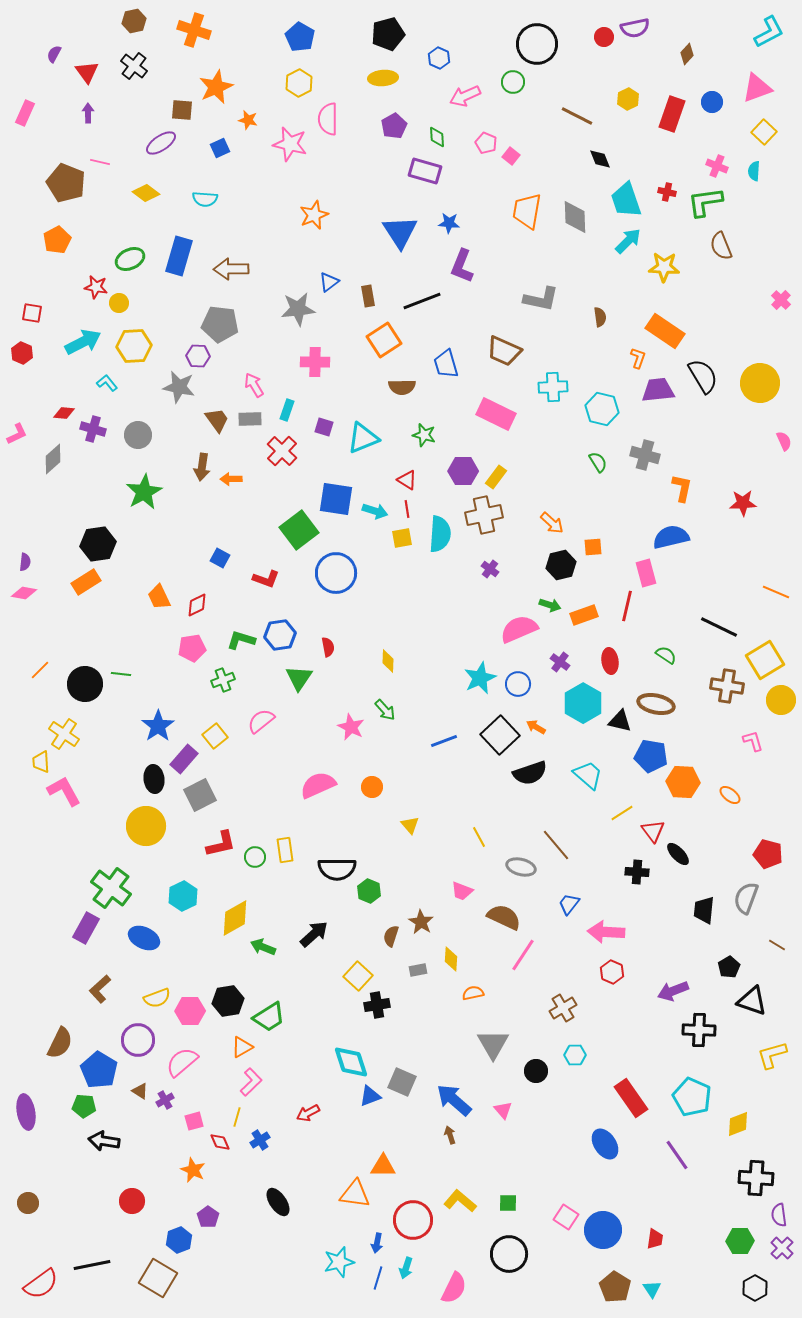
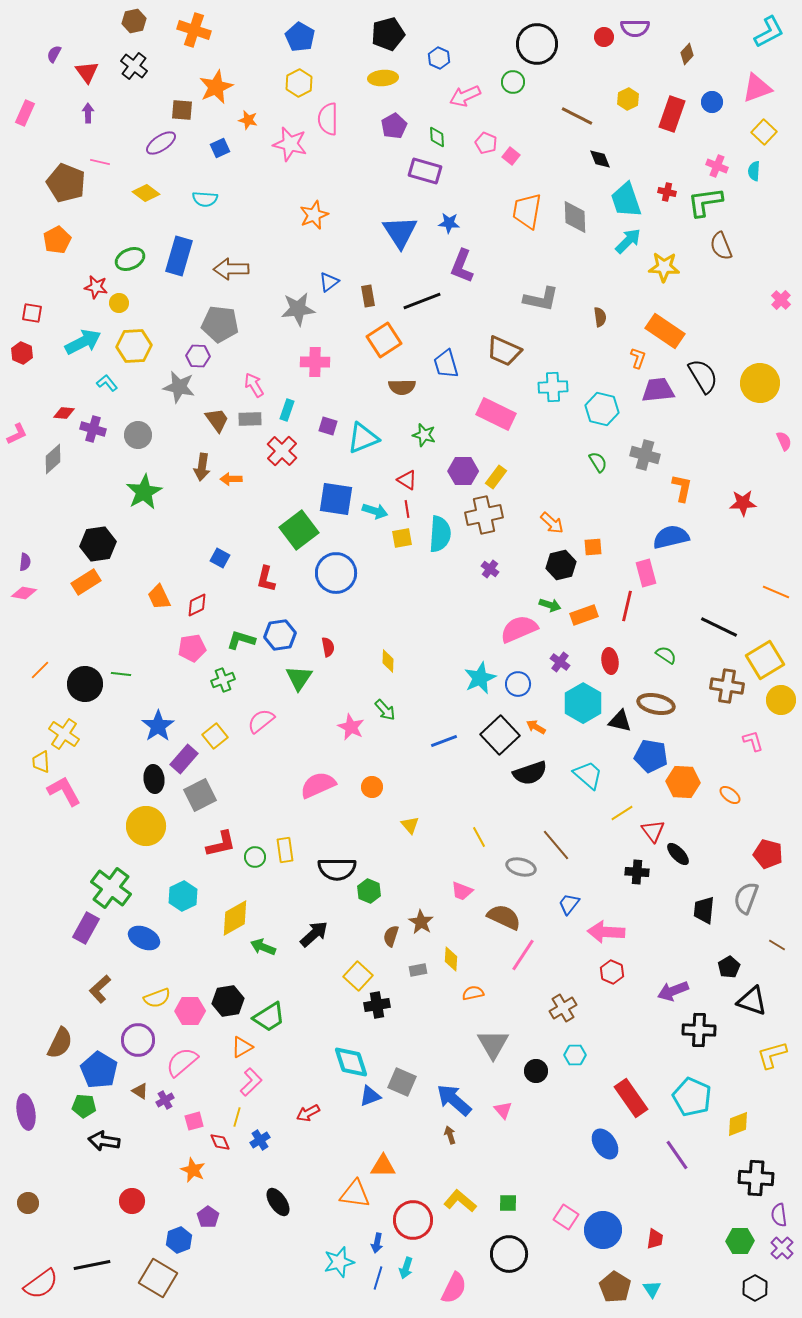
purple semicircle at (635, 28): rotated 12 degrees clockwise
purple square at (324, 427): moved 4 px right, 1 px up
red L-shape at (266, 579): rotated 84 degrees clockwise
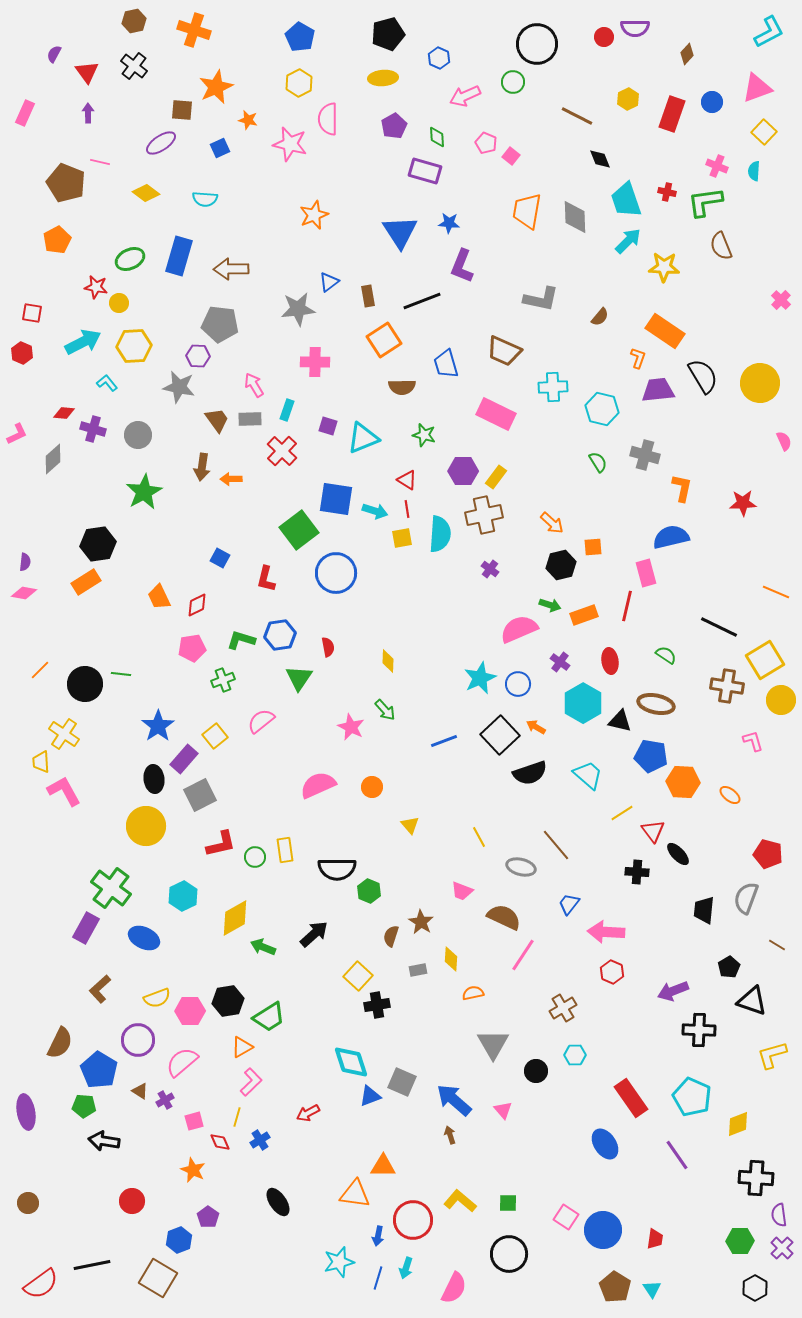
brown semicircle at (600, 317): rotated 48 degrees clockwise
blue arrow at (377, 1243): moved 1 px right, 7 px up
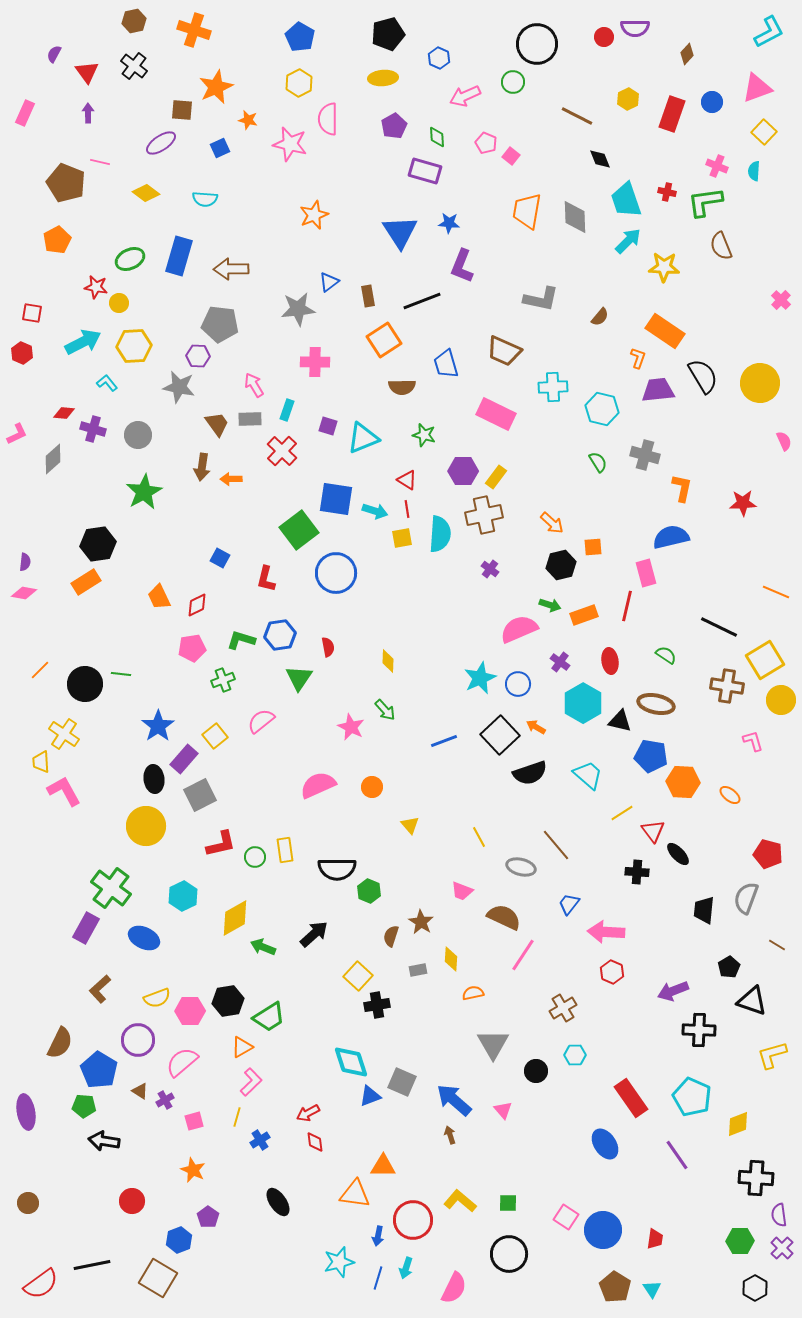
brown trapezoid at (217, 420): moved 4 px down
red diamond at (220, 1142): moved 95 px right; rotated 15 degrees clockwise
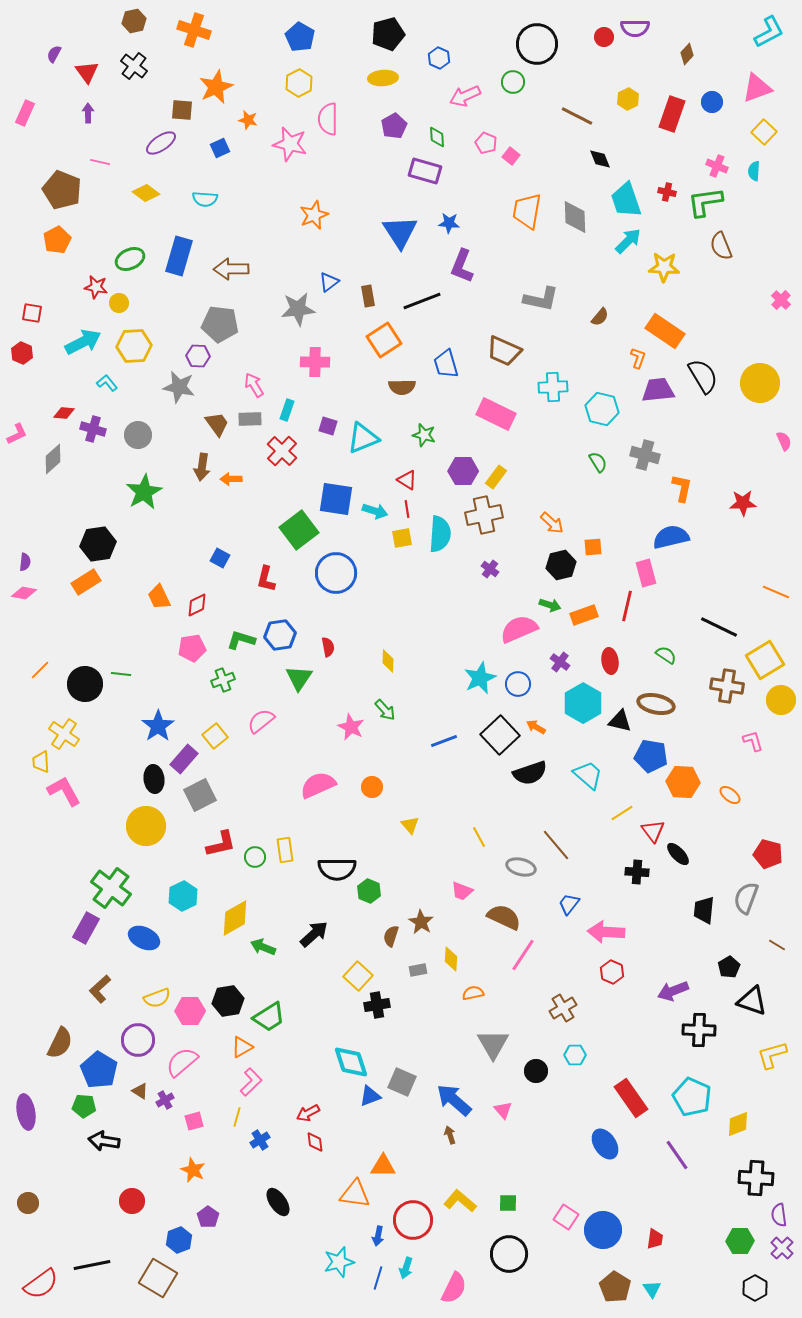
brown pentagon at (66, 183): moved 4 px left, 7 px down
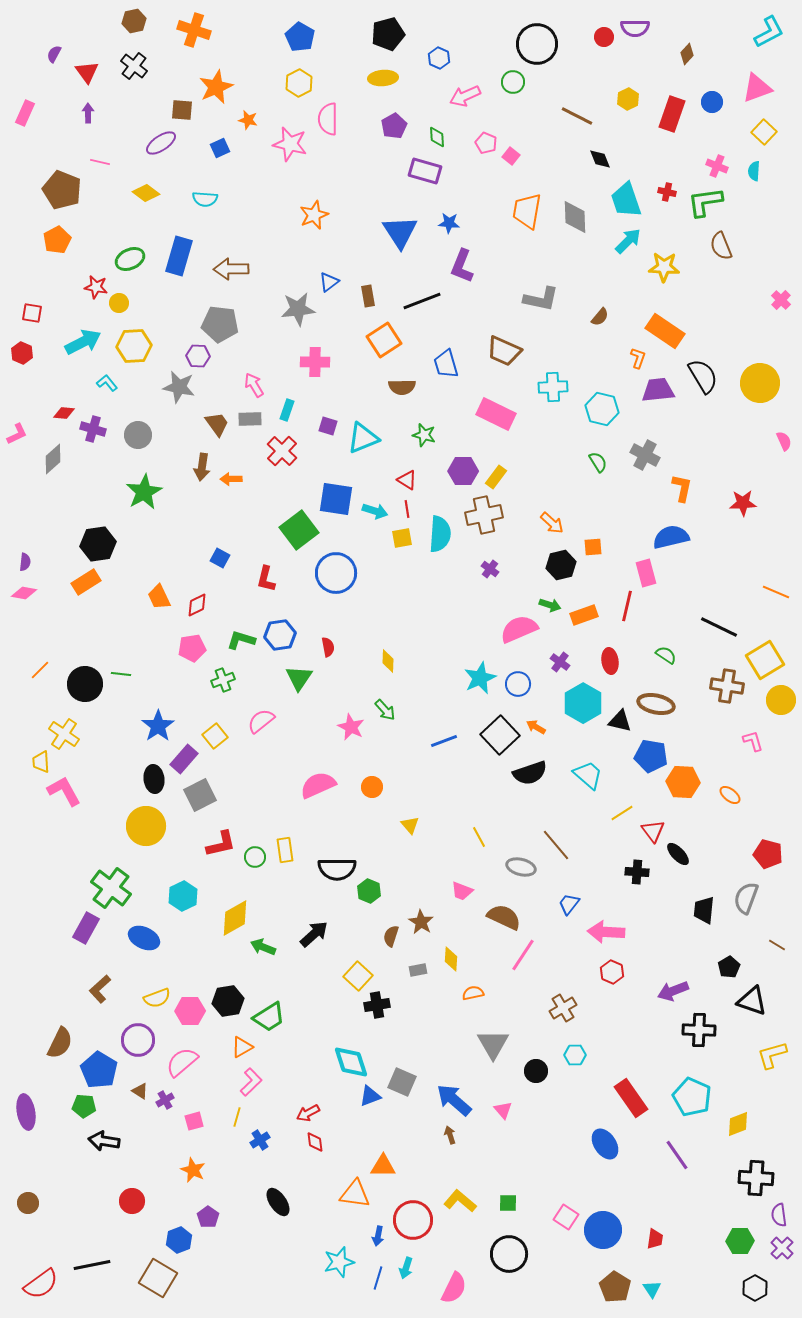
gray cross at (645, 455): rotated 12 degrees clockwise
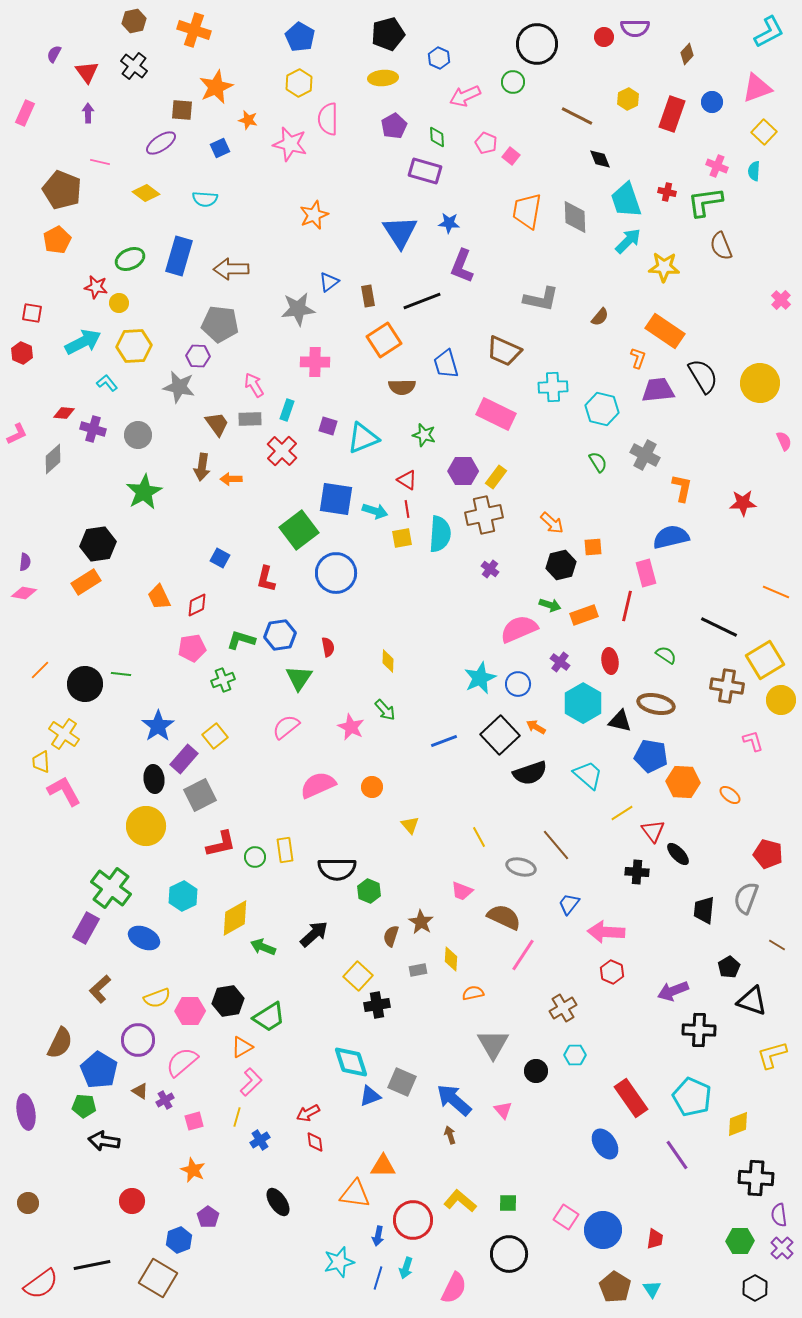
pink semicircle at (261, 721): moved 25 px right, 6 px down
